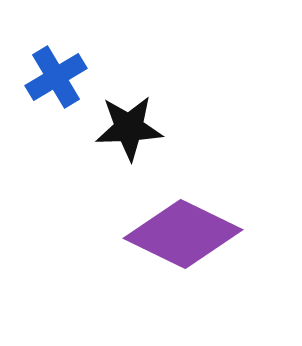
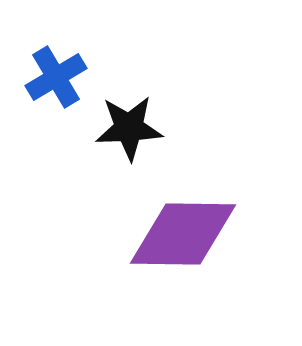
purple diamond: rotated 25 degrees counterclockwise
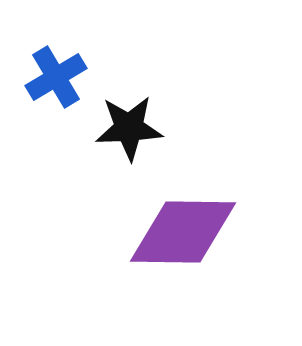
purple diamond: moved 2 px up
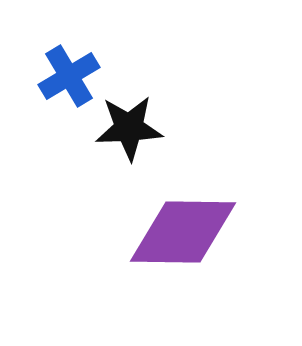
blue cross: moved 13 px right, 1 px up
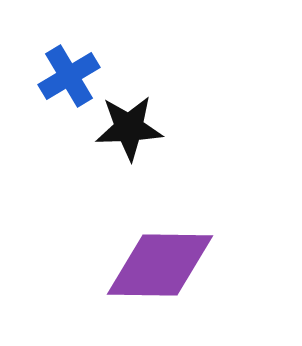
purple diamond: moved 23 px left, 33 px down
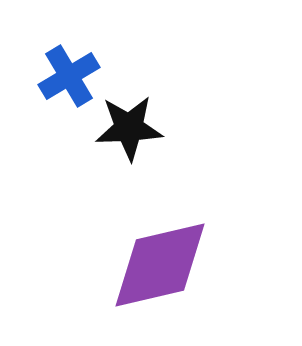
purple diamond: rotated 14 degrees counterclockwise
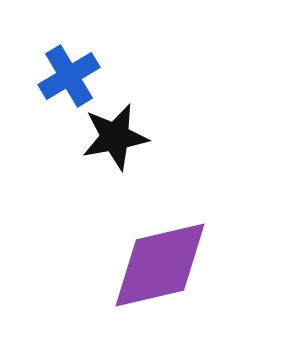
black star: moved 14 px left, 9 px down; rotated 8 degrees counterclockwise
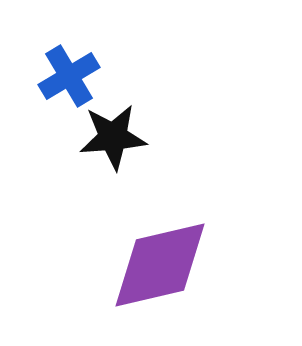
black star: moved 2 px left; rotated 6 degrees clockwise
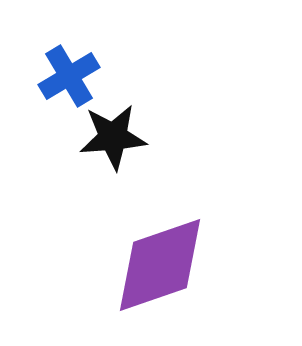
purple diamond: rotated 6 degrees counterclockwise
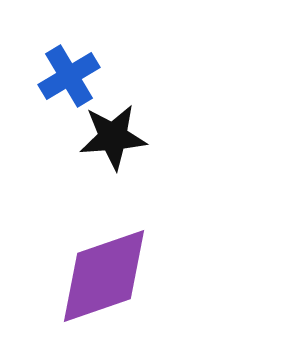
purple diamond: moved 56 px left, 11 px down
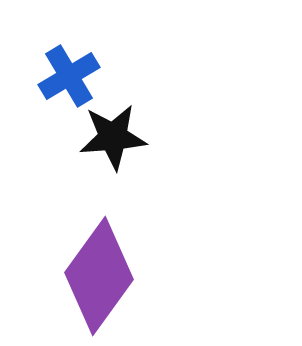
purple diamond: moved 5 px left; rotated 35 degrees counterclockwise
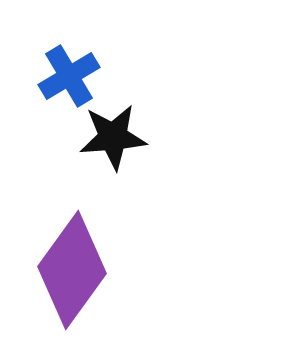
purple diamond: moved 27 px left, 6 px up
